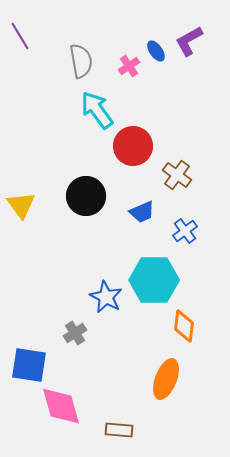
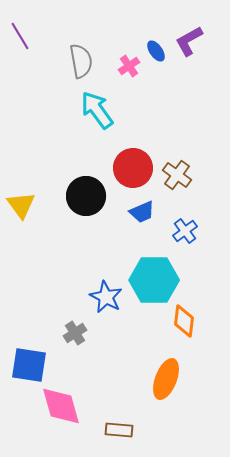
red circle: moved 22 px down
orange diamond: moved 5 px up
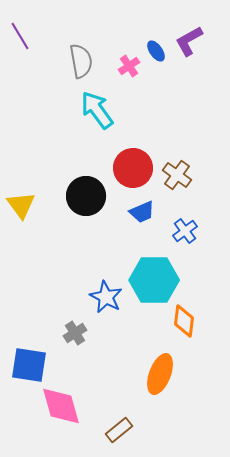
orange ellipse: moved 6 px left, 5 px up
brown rectangle: rotated 44 degrees counterclockwise
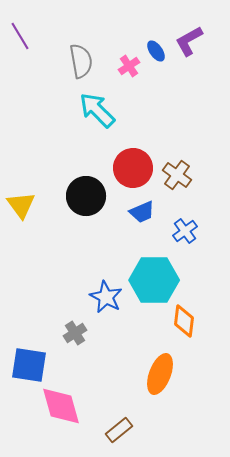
cyan arrow: rotated 9 degrees counterclockwise
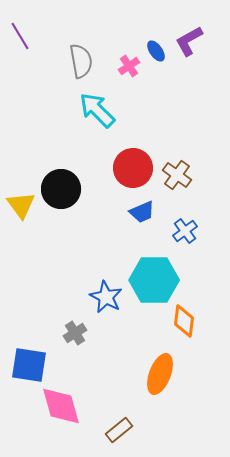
black circle: moved 25 px left, 7 px up
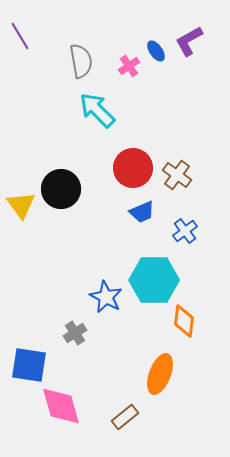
brown rectangle: moved 6 px right, 13 px up
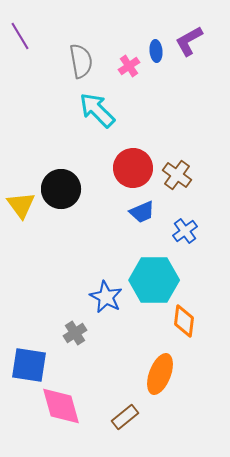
blue ellipse: rotated 30 degrees clockwise
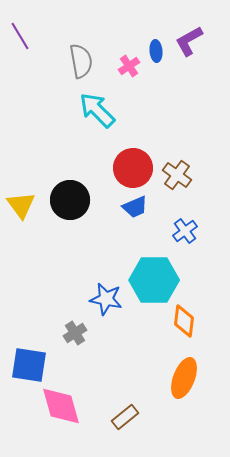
black circle: moved 9 px right, 11 px down
blue trapezoid: moved 7 px left, 5 px up
blue star: moved 2 px down; rotated 16 degrees counterclockwise
orange ellipse: moved 24 px right, 4 px down
